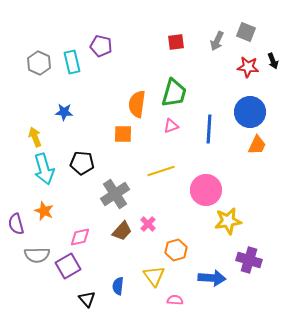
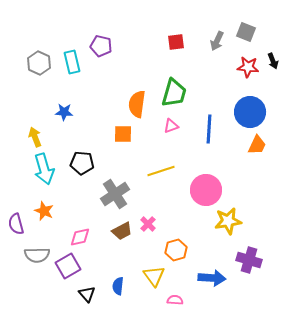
brown trapezoid: rotated 20 degrees clockwise
black triangle: moved 5 px up
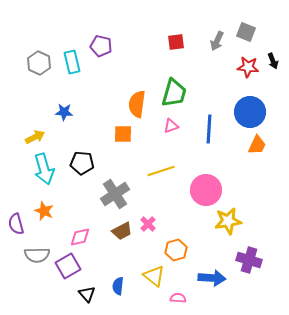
yellow arrow: rotated 84 degrees clockwise
yellow triangle: rotated 15 degrees counterclockwise
pink semicircle: moved 3 px right, 2 px up
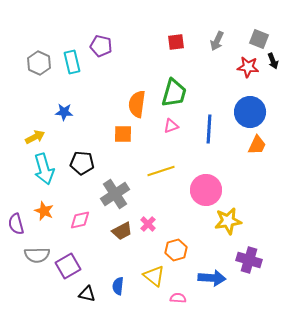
gray square: moved 13 px right, 7 px down
pink diamond: moved 17 px up
black triangle: rotated 36 degrees counterclockwise
